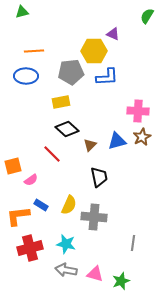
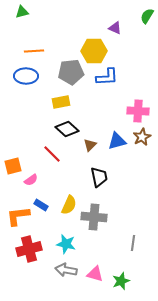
purple triangle: moved 2 px right, 6 px up
red cross: moved 1 px left, 1 px down
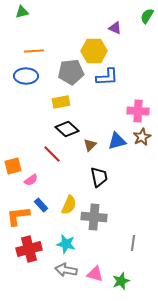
blue rectangle: rotated 16 degrees clockwise
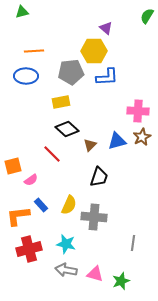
purple triangle: moved 9 px left; rotated 16 degrees clockwise
black trapezoid: rotated 30 degrees clockwise
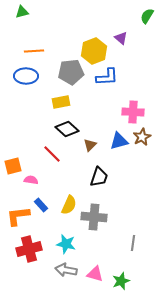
purple triangle: moved 15 px right, 10 px down
yellow hexagon: rotated 20 degrees counterclockwise
pink cross: moved 5 px left, 1 px down
blue triangle: moved 2 px right
pink semicircle: rotated 136 degrees counterclockwise
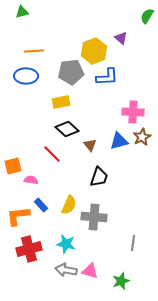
brown triangle: rotated 24 degrees counterclockwise
pink triangle: moved 5 px left, 3 px up
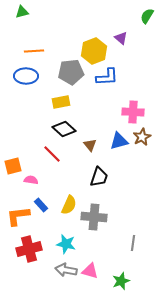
black diamond: moved 3 px left
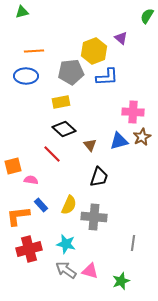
gray arrow: rotated 25 degrees clockwise
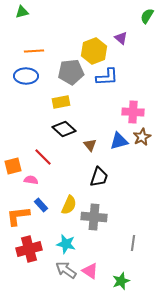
red line: moved 9 px left, 3 px down
pink triangle: rotated 18 degrees clockwise
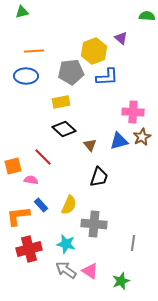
green semicircle: rotated 63 degrees clockwise
gray cross: moved 7 px down
